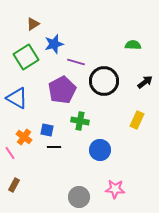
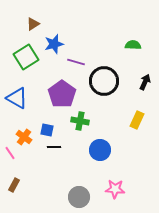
black arrow: rotated 28 degrees counterclockwise
purple pentagon: moved 4 px down; rotated 8 degrees counterclockwise
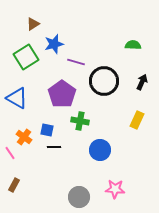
black arrow: moved 3 px left
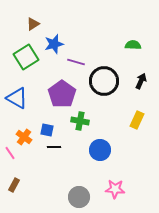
black arrow: moved 1 px left, 1 px up
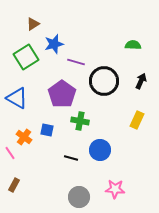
black line: moved 17 px right, 11 px down; rotated 16 degrees clockwise
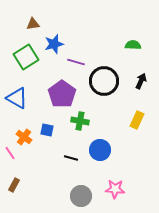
brown triangle: rotated 24 degrees clockwise
gray circle: moved 2 px right, 1 px up
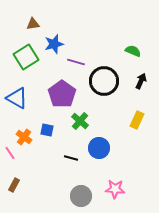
green semicircle: moved 6 px down; rotated 21 degrees clockwise
green cross: rotated 30 degrees clockwise
blue circle: moved 1 px left, 2 px up
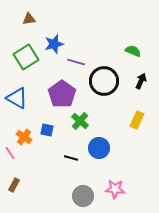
brown triangle: moved 4 px left, 5 px up
gray circle: moved 2 px right
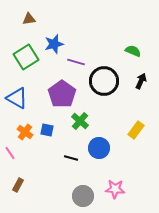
yellow rectangle: moved 1 px left, 10 px down; rotated 12 degrees clockwise
orange cross: moved 1 px right, 5 px up
brown rectangle: moved 4 px right
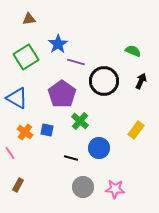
blue star: moved 4 px right; rotated 18 degrees counterclockwise
gray circle: moved 9 px up
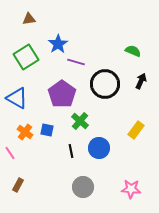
black circle: moved 1 px right, 3 px down
black line: moved 7 px up; rotated 64 degrees clockwise
pink star: moved 16 px right
